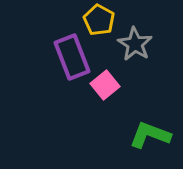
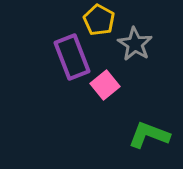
green L-shape: moved 1 px left
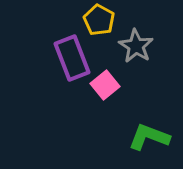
gray star: moved 1 px right, 2 px down
purple rectangle: moved 1 px down
green L-shape: moved 2 px down
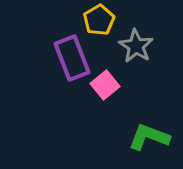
yellow pentagon: rotated 12 degrees clockwise
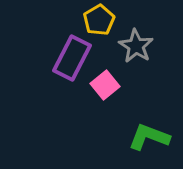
purple rectangle: rotated 48 degrees clockwise
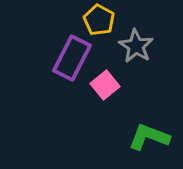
yellow pentagon: rotated 12 degrees counterclockwise
